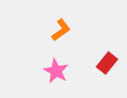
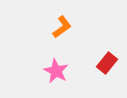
orange L-shape: moved 1 px right, 3 px up
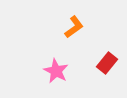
orange L-shape: moved 12 px right
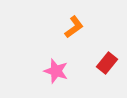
pink star: rotated 10 degrees counterclockwise
